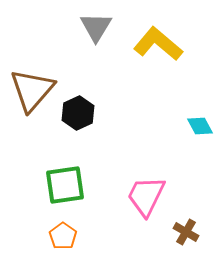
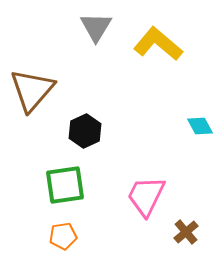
black hexagon: moved 7 px right, 18 px down
brown cross: rotated 20 degrees clockwise
orange pentagon: rotated 28 degrees clockwise
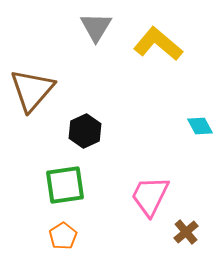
pink trapezoid: moved 4 px right
orange pentagon: rotated 24 degrees counterclockwise
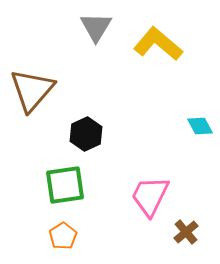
black hexagon: moved 1 px right, 3 px down
